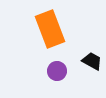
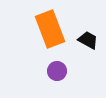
black trapezoid: moved 4 px left, 21 px up
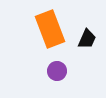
black trapezoid: moved 1 px left, 1 px up; rotated 85 degrees clockwise
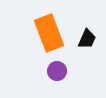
orange rectangle: moved 1 px left, 4 px down
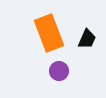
purple circle: moved 2 px right
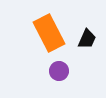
orange rectangle: rotated 6 degrees counterclockwise
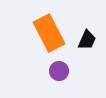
black trapezoid: moved 1 px down
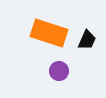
orange rectangle: rotated 45 degrees counterclockwise
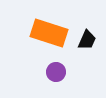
purple circle: moved 3 px left, 1 px down
